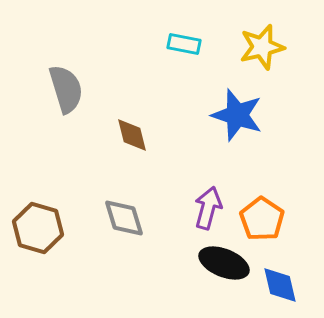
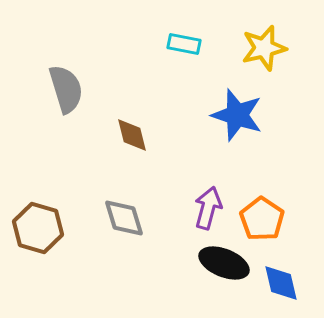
yellow star: moved 2 px right, 1 px down
blue diamond: moved 1 px right, 2 px up
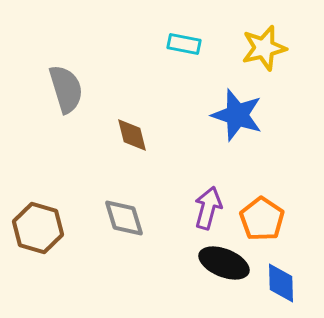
blue diamond: rotated 12 degrees clockwise
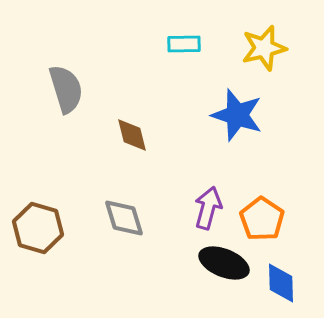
cyan rectangle: rotated 12 degrees counterclockwise
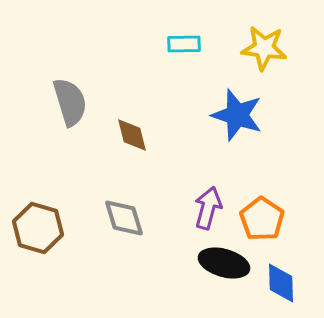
yellow star: rotated 21 degrees clockwise
gray semicircle: moved 4 px right, 13 px down
black ellipse: rotated 6 degrees counterclockwise
